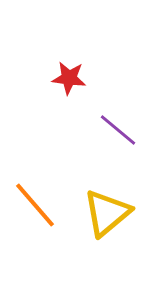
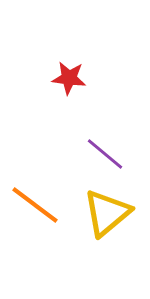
purple line: moved 13 px left, 24 px down
orange line: rotated 12 degrees counterclockwise
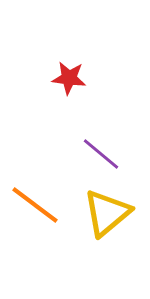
purple line: moved 4 px left
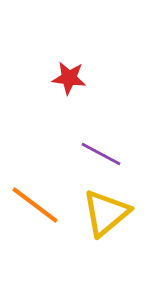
purple line: rotated 12 degrees counterclockwise
yellow triangle: moved 1 px left
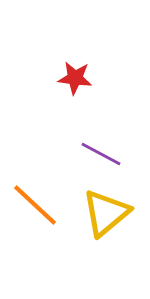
red star: moved 6 px right
orange line: rotated 6 degrees clockwise
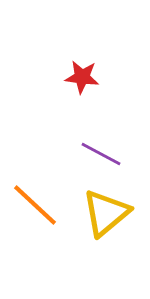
red star: moved 7 px right, 1 px up
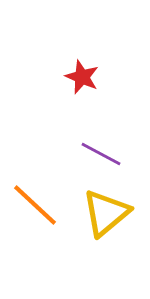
red star: rotated 16 degrees clockwise
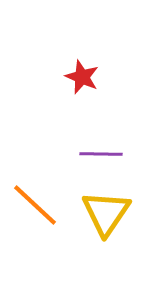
purple line: rotated 27 degrees counterclockwise
yellow triangle: rotated 16 degrees counterclockwise
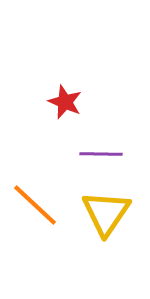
red star: moved 17 px left, 25 px down
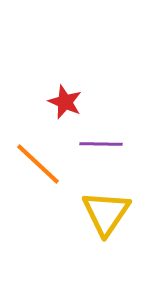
purple line: moved 10 px up
orange line: moved 3 px right, 41 px up
